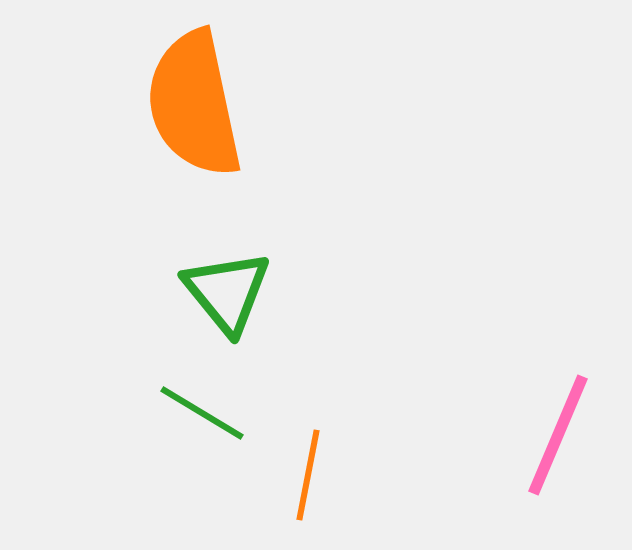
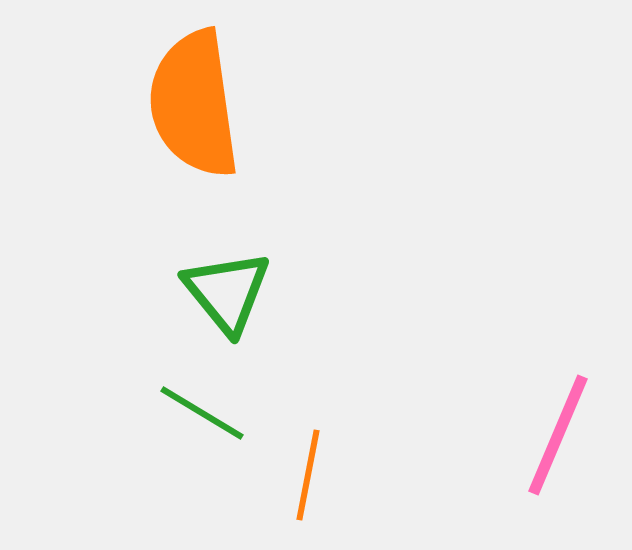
orange semicircle: rotated 4 degrees clockwise
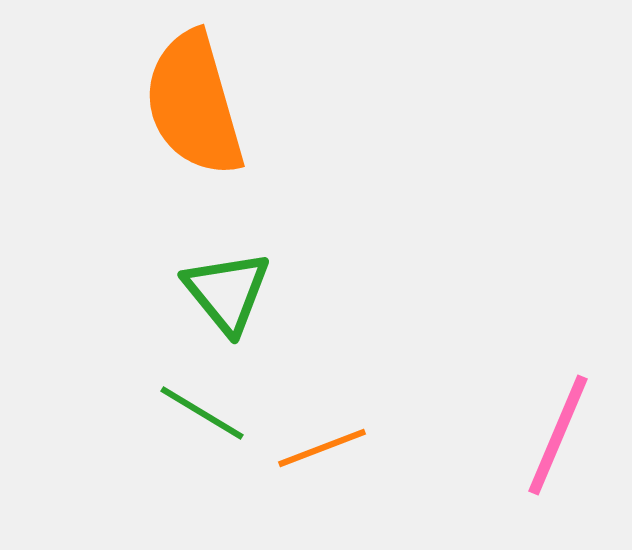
orange semicircle: rotated 8 degrees counterclockwise
orange line: moved 14 px right, 27 px up; rotated 58 degrees clockwise
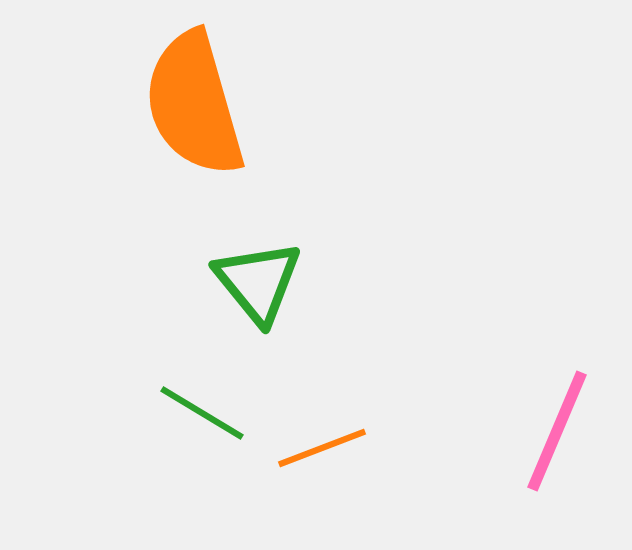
green triangle: moved 31 px right, 10 px up
pink line: moved 1 px left, 4 px up
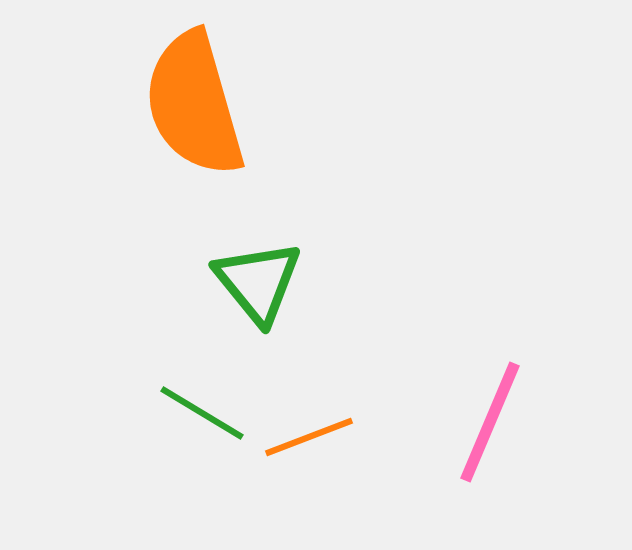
pink line: moved 67 px left, 9 px up
orange line: moved 13 px left, 11 px up
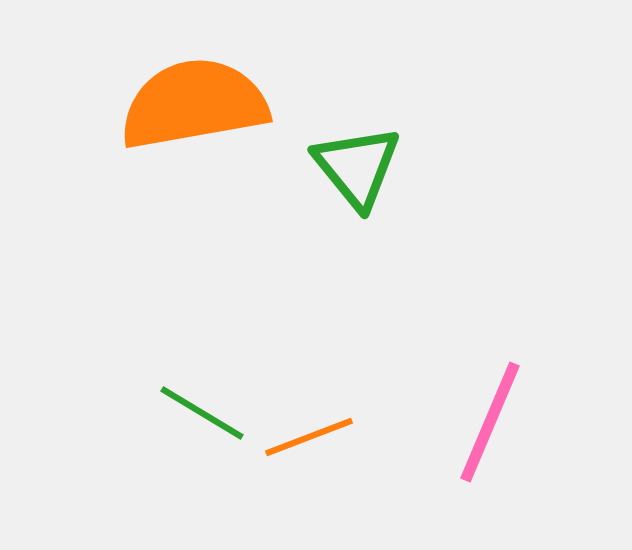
orange semicircle: rotated 96 degrees clockwise
green triangle: moved 99 px right, 115 px up
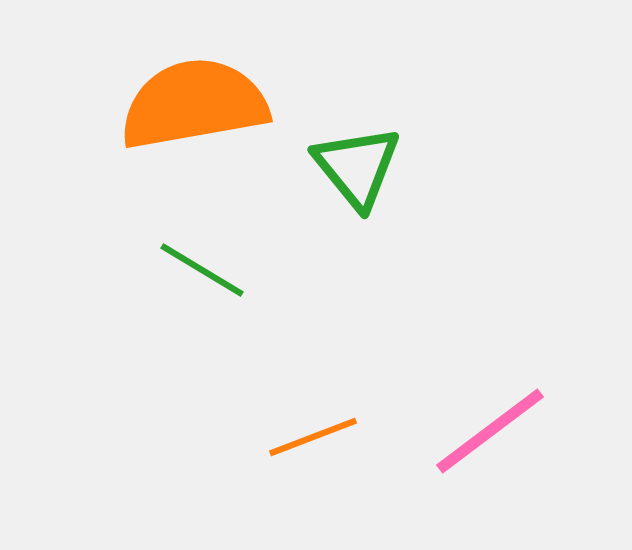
green line: moved 143 px up
pink line: moved 9 px down; rotated 30 degrees clockwise
orange line: moved 4 px right
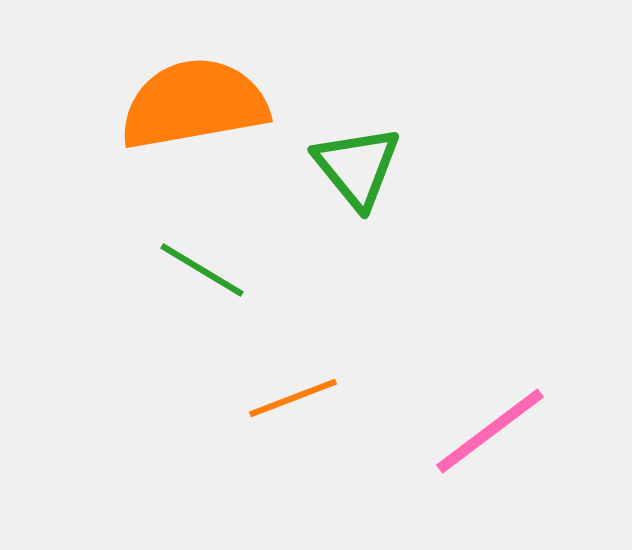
orange line: moved 20 px left, 39 px up
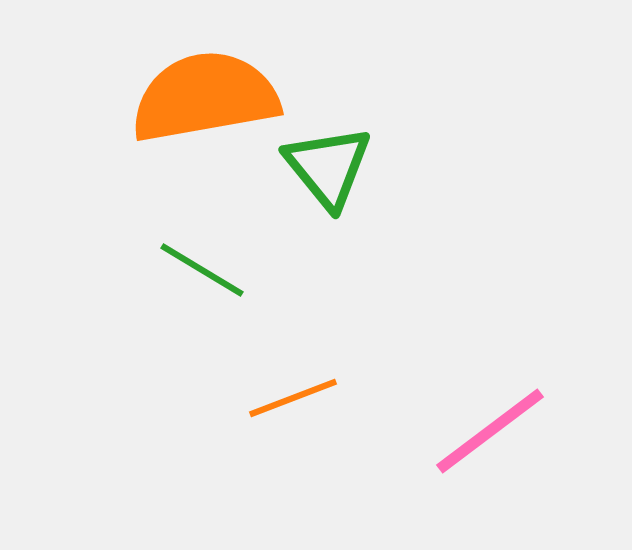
orange semicircle: moved 11 px right, 7 px up
green triangle: moved 29 px left
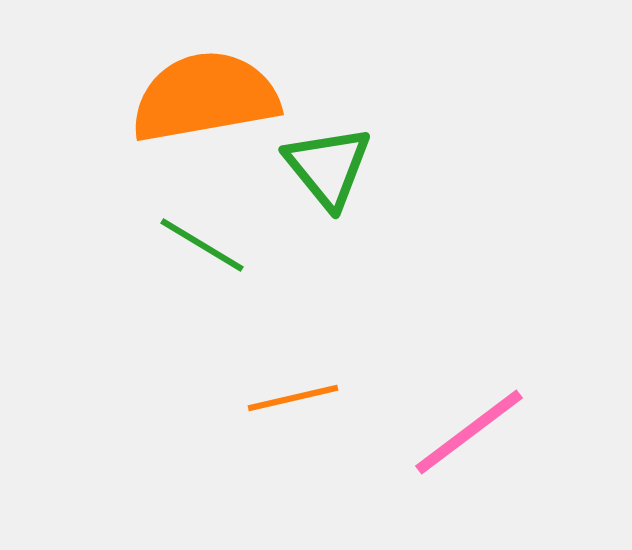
green line: moved 25 px up
orange line: rotated 8 degrees clockwise
pink line: moved 21 px left, 1 px down
